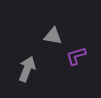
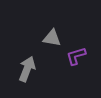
gray triangle: moved 1 px left, 2 px down
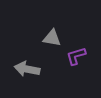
gray arrow: rotated 100 degrees counterclockwise
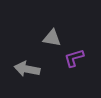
purple L-shape: moved 2 px left, 2 px down
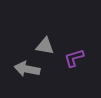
gray triangle: moved 7 px left, 8 px down
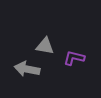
purple L-shape: rotated 30 degrees clockwise
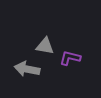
purple L-shape: moved 4 px left
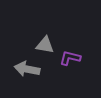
gray triangle: moved 1 px up
